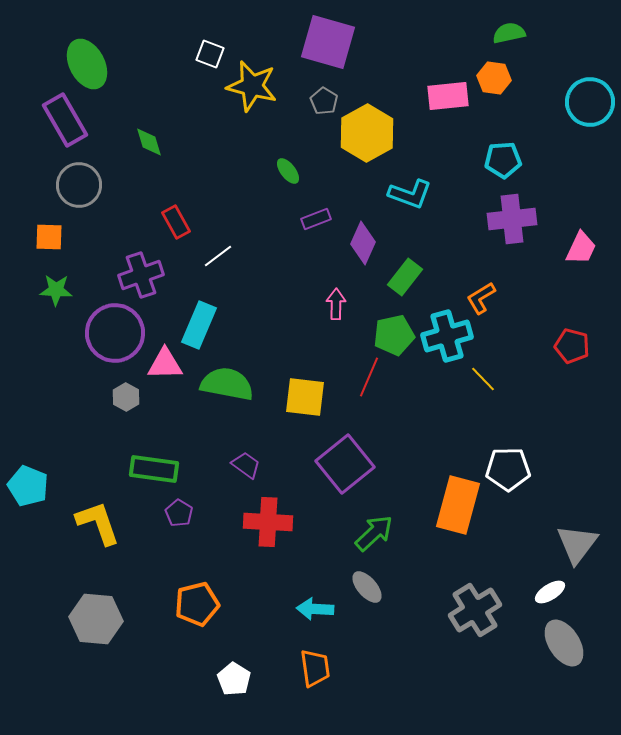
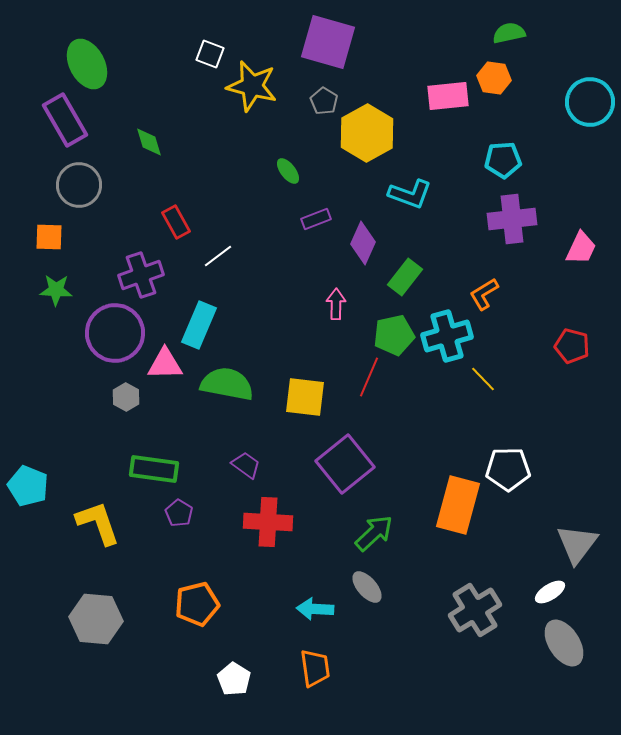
orange L-shape at (481, 298): moved 3 px right, 4 px up
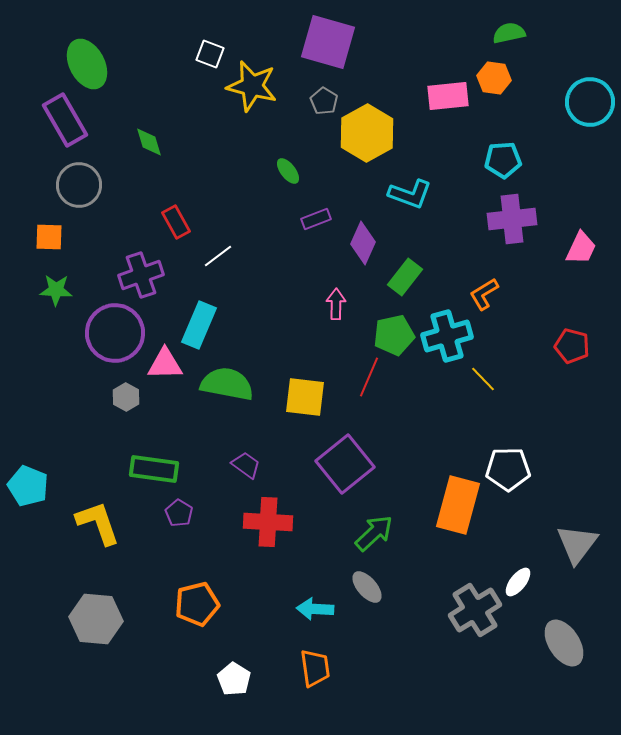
white ellipse at (550, 592): moved 32 px left, 10 px up; rotated 20 degrees counterclockwise
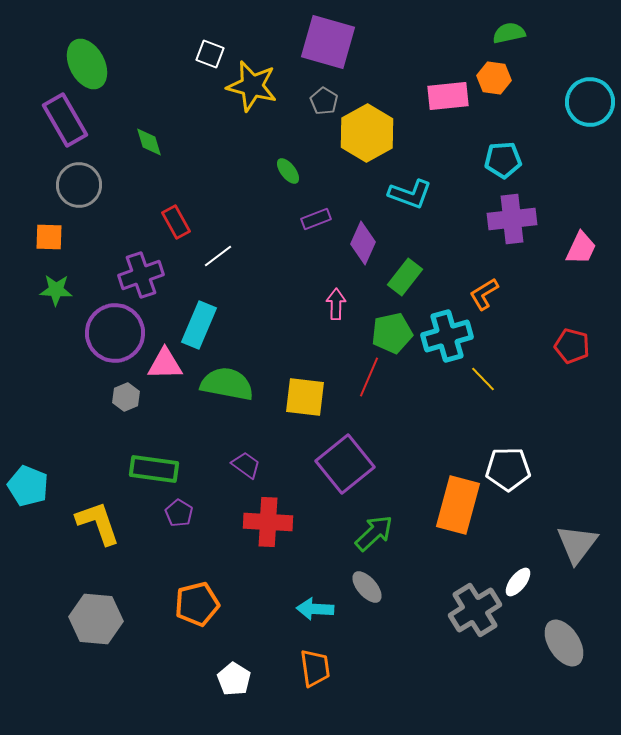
green pentagon at (394, 335): moved 2 px left, 2 px up
gray hexagon at (126, 397): rotated 8 degrees clockwise
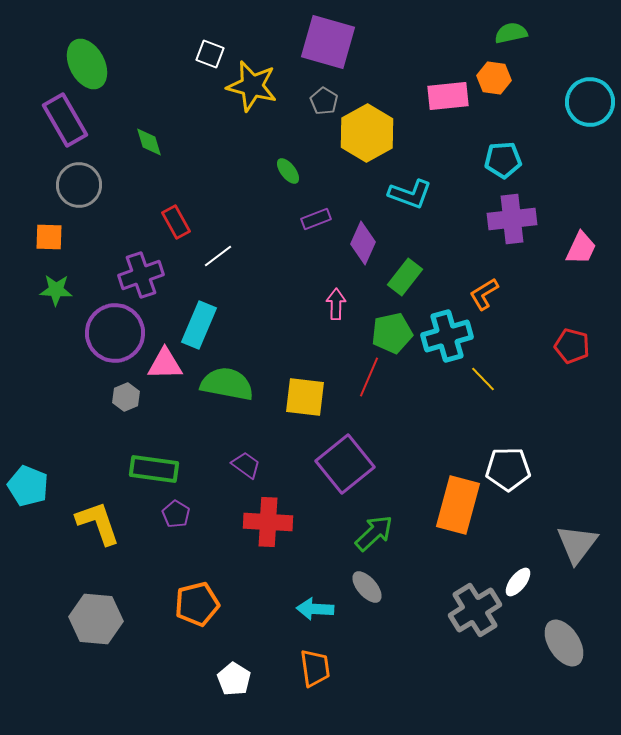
green semicircle at (509, 33): moved 2 px right
purple pentagon at (179, 513): moved 3 px left, 1 px down
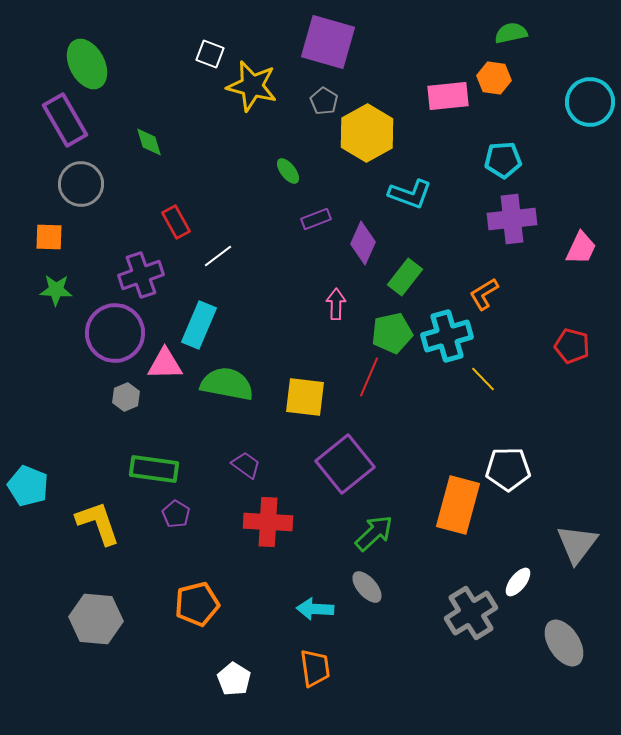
gray circle at (79, 185): moved 2 px right, 1 px up
gray cross at (475, 610): moved 4 px left, 3 px down
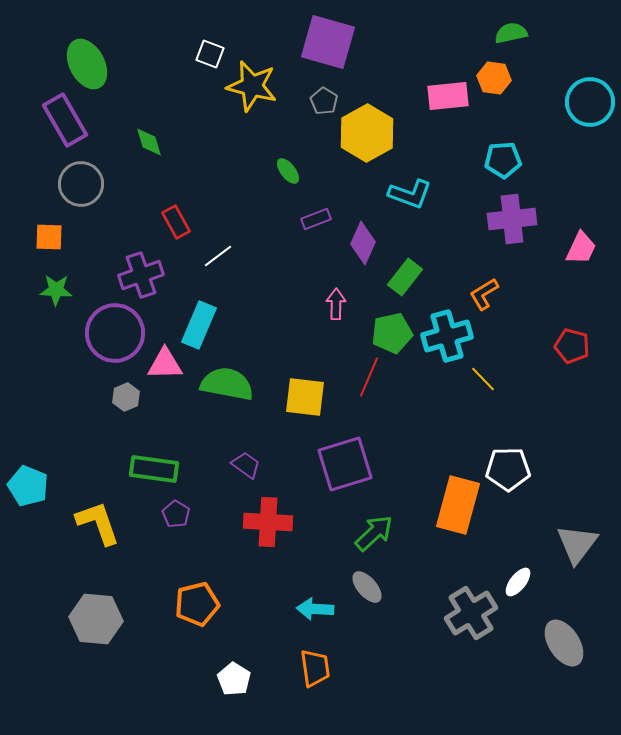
purple square at (345, 464): rotated 22 degrees clockwise
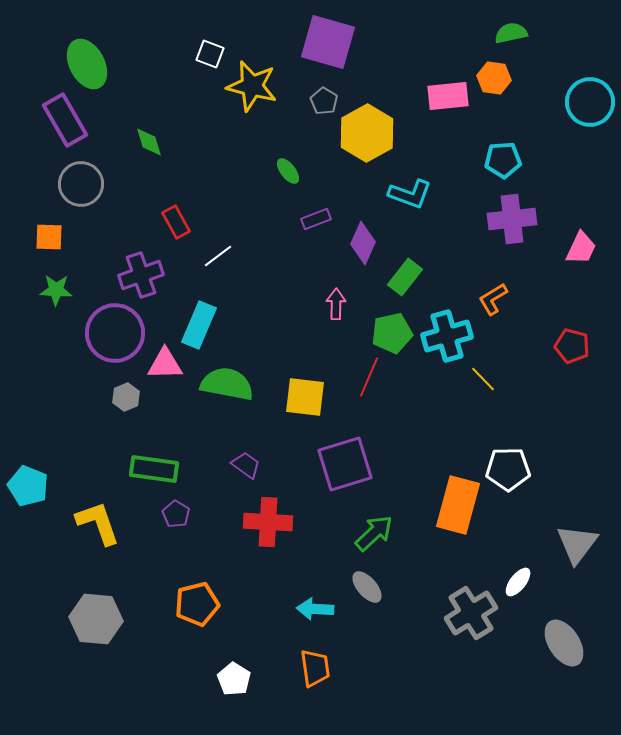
orange L-shape at (484, 294): moved 9 px right, 5 px down
